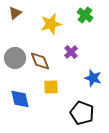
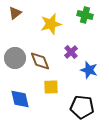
green cross: rotated 21 degrees counterclockwise
blue star: moved 4 px left, 8 px up
black pentagon: moved 6 px up; rotated 15 degrees counterclockwise
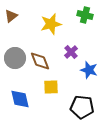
brown triangle: moved 4 px left, 3 px down
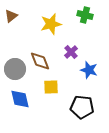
gray circle: moved 11 px down
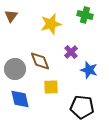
brown triangle: rotated 16 degrees counterclockwise
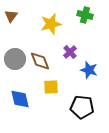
purple cross: moved 1 px left
gray circle: moved 10 px up
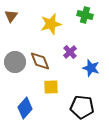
gray circle: moved 3 px down
blue star: moved 2 px right, 2 px up
blue diamond: moved 5 px right, 9 px down; rotated 55 degrees clockwise
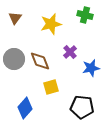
brown triangle: moved 4 px right, 2 px down
gray circle: moved 1 px left, 3 px up
blue star: rotated 30 degrees counterclockwise
yellow square: rotated 14 degrees counterclockwise
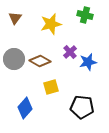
brown diamond: rotated 40 degrees counterclockwise
blue star: moved 3 px left, 6 px up
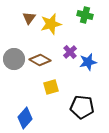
brown triangle: moved 14 px right
brown diamond: moved 1 px up
blue diamond: moved 10 px down
